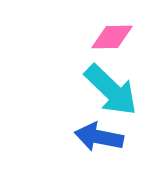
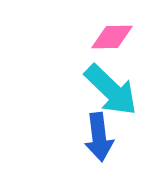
blue arrow: rotated 108 degrees counterclockwise
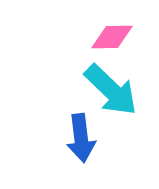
blue arrow: moved 18 px left, 1 px down
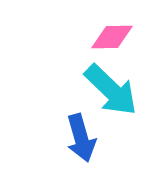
blue arrow: rotated 9 degrees counterclockwise
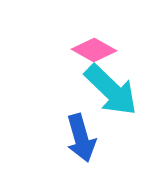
pink diamond: moved 18 px left, 13 px down; rotated 30 degrees clockwise
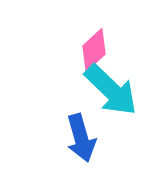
pink diamond: rotated 72 degrees counterclockwise
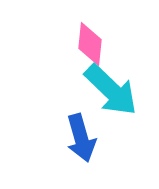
pink diamond: moved 4 px left, 6 px up; rotated 42 degrees counterclockwise
